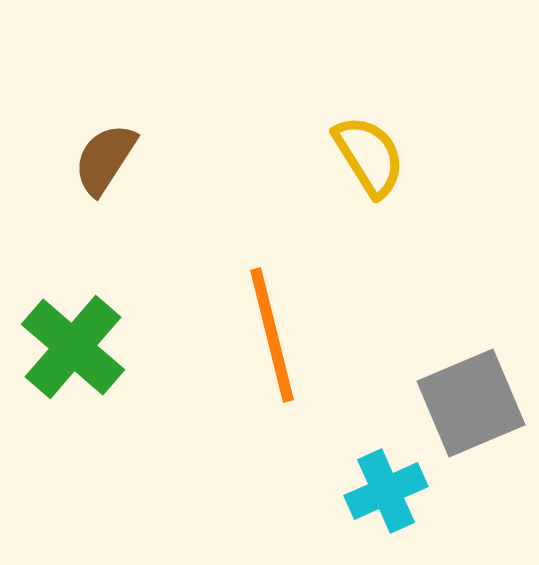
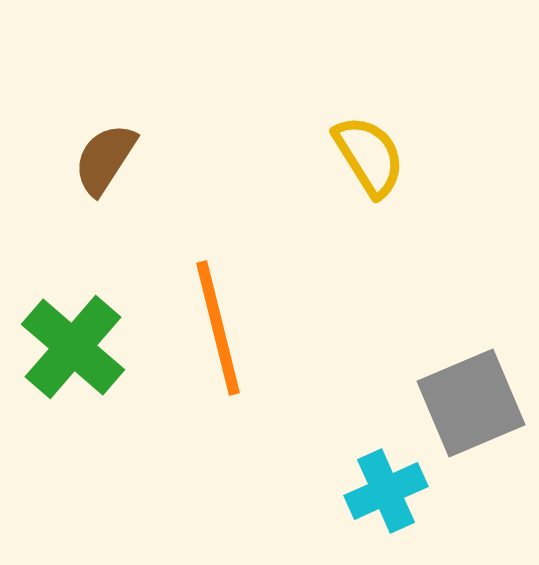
orange line: moved 54 px left, 7 px up
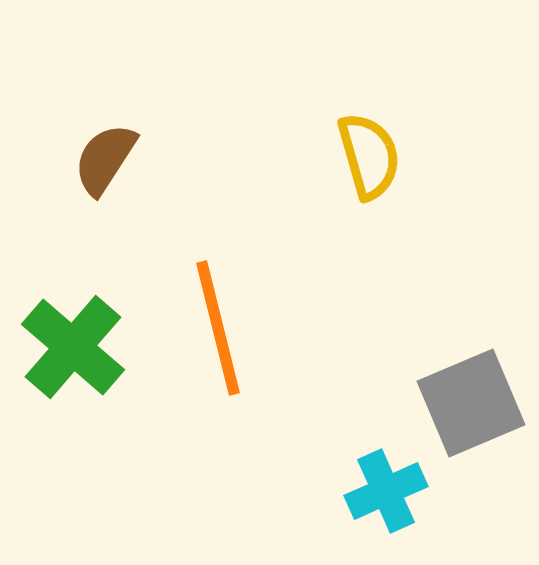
yellow semicircle: rotated 16 degrees clockwise
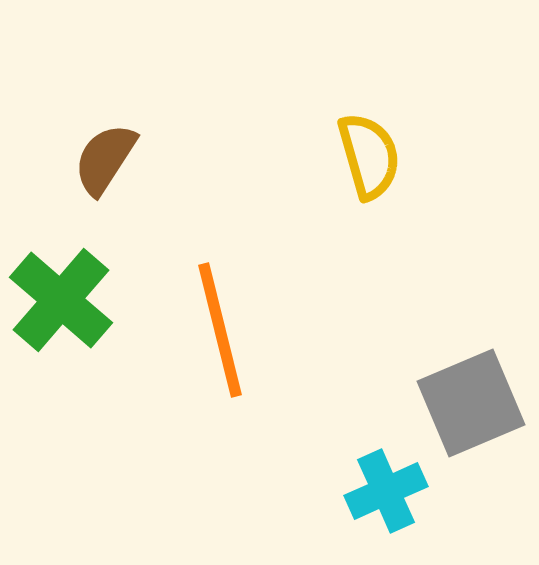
orange line: moved 2 px right, 2 px down
green cross: moved 12 px left, 47 px up
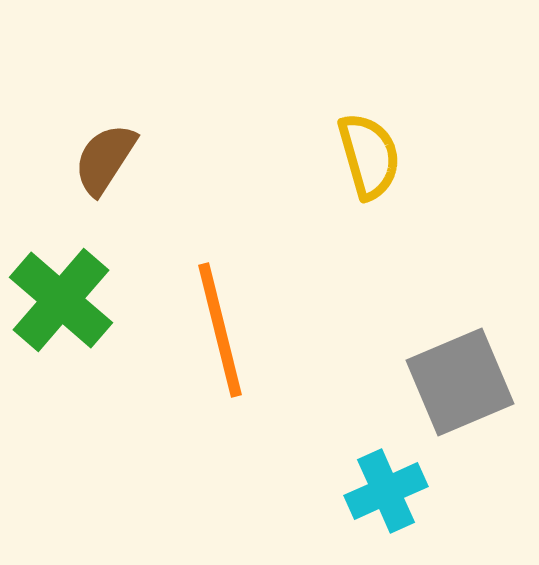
gray square: moved 11 px left, 21 px up
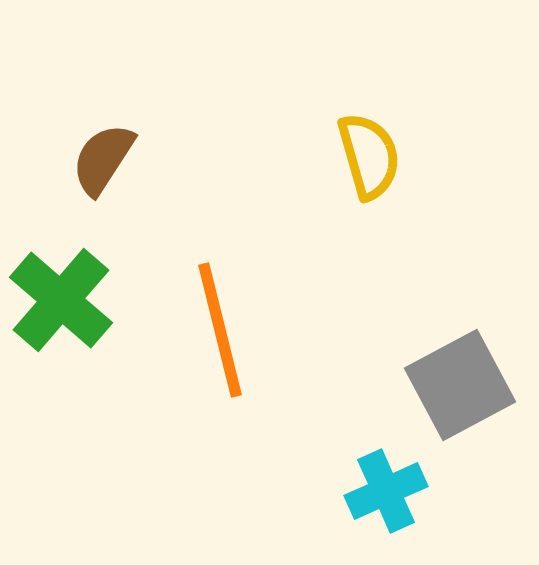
brown semicircle: moved 2 px left
gray square: moved 3 px down; rotated 5 degrees counterclockwise
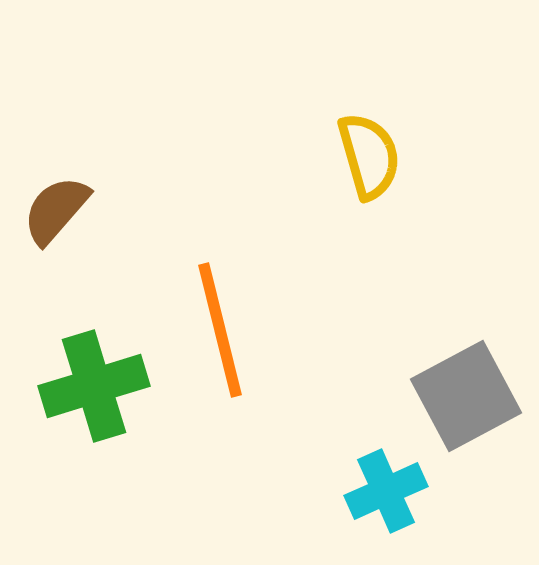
brown semicircle: moved 47 px left, 51 px down; rotated 8 degrees clockwise
green cross: moved 33 px right, 86 px down; rotated 32 degrees clockwise
gray square: moved 6 px right, 11 px down
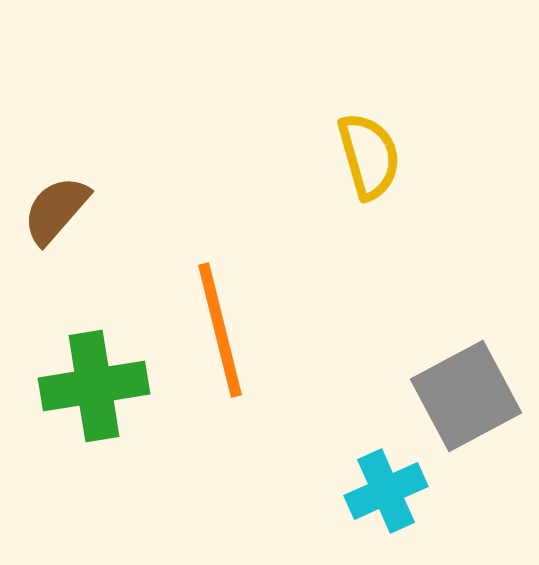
green cross: rotated 8 degrees clockwise
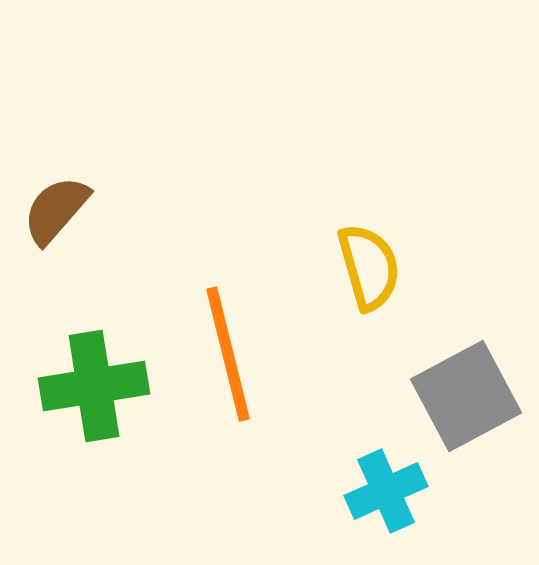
yellow semicircle: moved 111 px down
orange line: moved 8 px right, 24 px down
